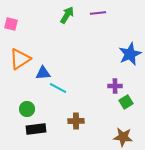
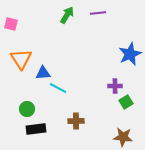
orange triangle: moved 1 px right; rotated 30 degrees counterclockwise
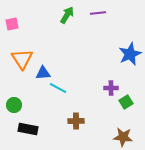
pink square: moved 1 px right; rotated 24 degrees counterclockwise
orange triangle: moved 1 px right
purple cross: moved 4 px left, 2 px down
green circle: moved 13 px left, 4 px up
black rectangle: moved 8 px left; rotated 18 degrees clockwise
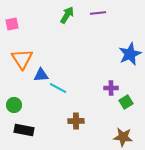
blue triangle: moved 2 px left, 2 px down
black rectangle: moved 4 px left, 1 px down
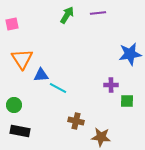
blue star: rotated 15 degrees clockwise
purple cross: moved 3 px up
green square: moved 1 px right, 1 px up; rotated 32 degrees clockwise
brown cross: rotated 14 degrees clockwise
black rectangle: moved 4 px left, 1 px down
brown star: moved 22 px left
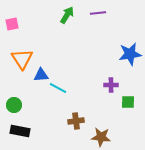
green square: moved 1 px right, 1 px down
brown cross: rotated 21 degrees counterclockwise
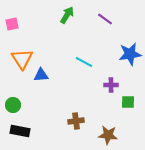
purple line: moved 7 px right, 6 px down; rotated 42 degrees clockwise
cyan line: moved 26 px right, 26 px up
green circle: moved 1 px left
brown star: moved 7 px right, 2 px up
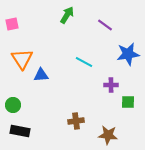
purple line: moved 6 px down
blue star: moved 2 px left
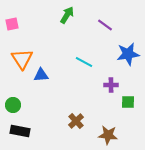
brown cross: rotated 35 degrees counterclockwise
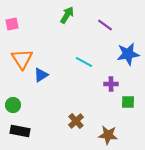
blue triangle: rotated 28 degrees counterclockwise
purple cross: moved 1 px up
